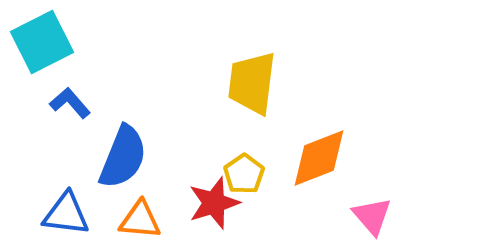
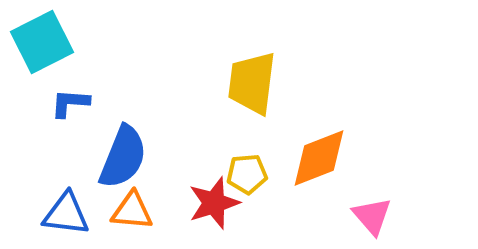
blue L-shape: rotated 45 degrees counterclockwise
yellow pentagon: moved 3 px right; rotated 30 degrees clockwise
orange triangle: moved 8 px left, 9 px up
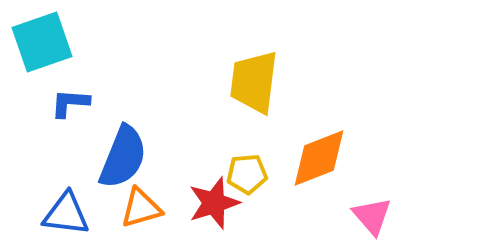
cyan square: rotated 8 degrees clockwise
yellow trapezoid: moved 2 px right, 1 px up
orange triangle: moved 9 px right, 3 px up; rotated 21 degrees counterclockwise
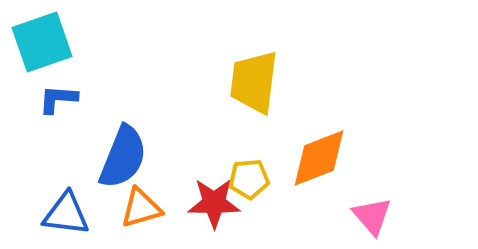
blue L-shape: moved 12 px left, 4 px up
yellow pentagon: moved 2 px right, 5 px down
red star: rotated 18 degrees clockwise
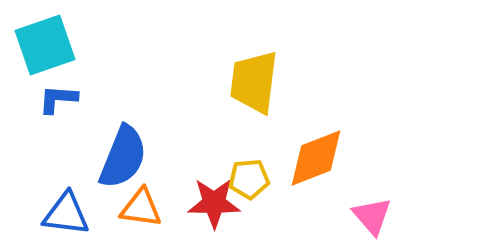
cyan square: moved 3 px right, 3 px down
orange diamond: moved 3 px left
orange triangle: rotated 24 degrees clockwise
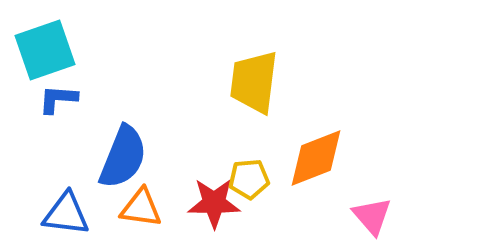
cyan square: moved 5 px down
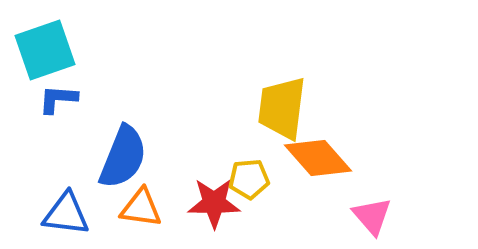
yellow trapezoid: moved 28 px right, 26 px down
orange diamond: moved 2 px right; rotated 70 degrees clockwise
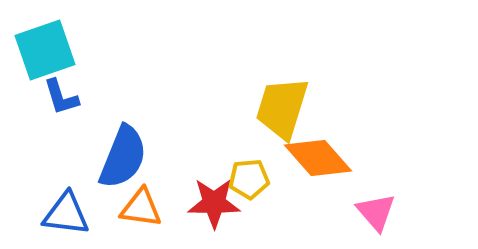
blue L-shape: moved 3 px right, 2 px up; rotated 111 degrees counterclockwise
yellow trapezoid: rotated 10 degrees clockwise
pink triangle: moved 4 px right, 4 px up
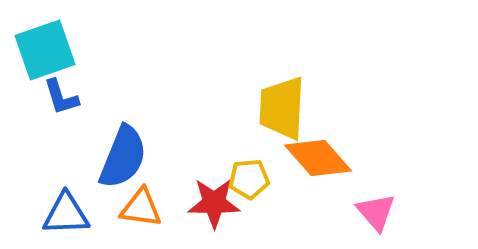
yellow trapezoid: rotated 14 degrees counterclockwise
blue triangle: rotated 9 degrees counterclockwise
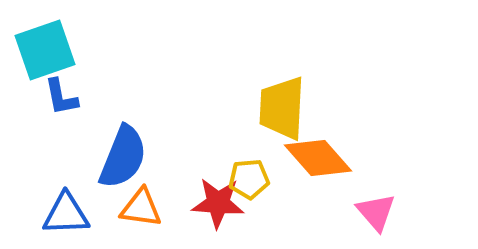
blue L-shape: rotated 6 degrees clockwise
red star: moved 4 px right; rotated 4 degrees clockwise
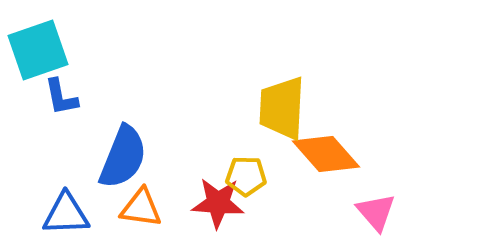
cyan square: moved 7 px left
orange diamond: moved 8 px right, 4 px up
yellow pentagon: moved 3 px left, 3 px up; rotated 6 degrees clockwise
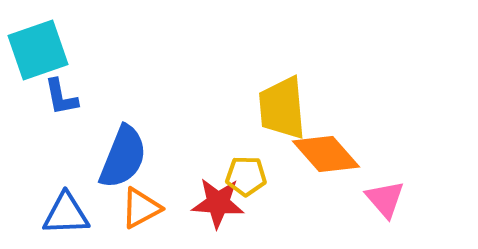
yellow trapezoid: rotated 8 degrees counterclockwise
orange triangle: rotated 36 degrees counterclockwise
pink triangle: moved 9 px right, 13 px up
